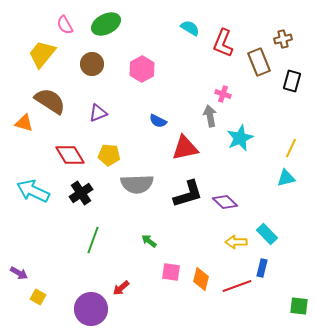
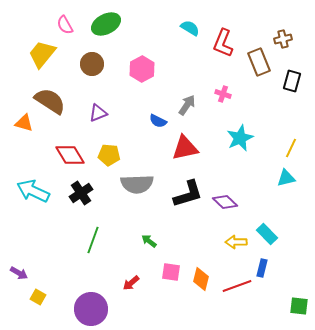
gray arrow: moved 23 px left, 11 px up; rotated 45 degrees clockwise
red arrow: moved 10 px right, 5 px up
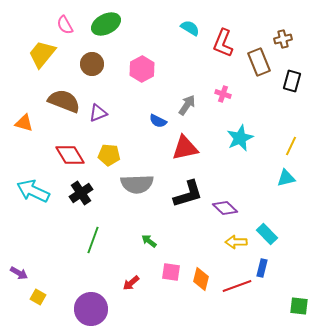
brown semicircle: moved 14 px right; rotated 12 degrees counterclockwise
yellow line: moved 2 px up
purple diamond: moved 6 px down
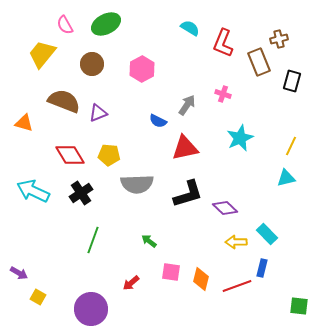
brown cross: moved 4 px left
